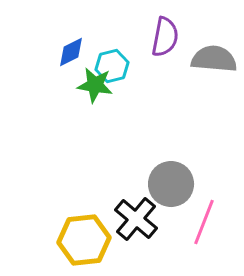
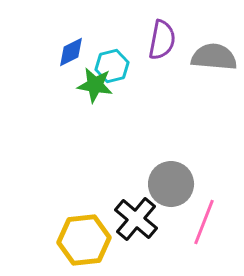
purple semicircle: moved 3 px left, 3 px down
gray semicircle: moved 2 px up
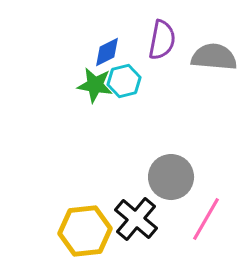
blue diamond: moved 36 px right
cyan hexagon: moved 12 px right, 15 px down
gray circle: moved 7 px up
pink line: moved 2 px right, 3 px up; rotated 9 degrees clockwise
yellow hexagon: moved 1 px right, 9 px up
